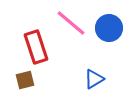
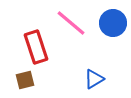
blue circle: moved 4 px right, 5 px up
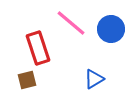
blue circle: moved 2 px left, 6 px down
red rectangle: moved 2 px right, 1 px down
brown square: moved 2 px right
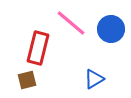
red rectangle: rotated 32 degrees clockwise
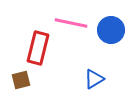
pink line: rotated 28 degrees counterclockwise
blue circle: moved 1 px down
brown square: moved 6 px left
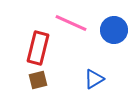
pink line: rotated 12 degrees clockwise
blue circle: moved 3 px right
brown square: moved 17 px right
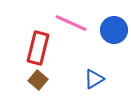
brown square: rotated 36 degrees counterclockwise
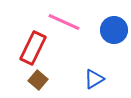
pink line: moved 7 px left, 1 px up
red rectangle: moved 5 px left; rotated 12 degrees clockwise
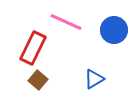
pink line: moved 2 px right
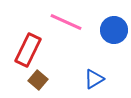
red rectangle: moved 5 px left, 2 px down
